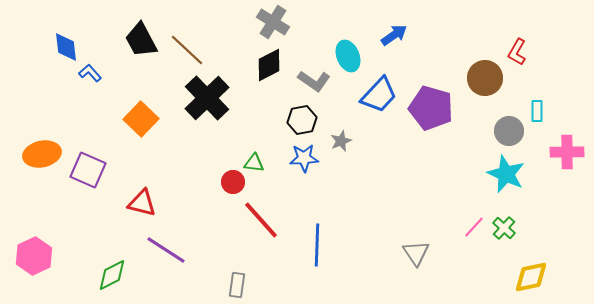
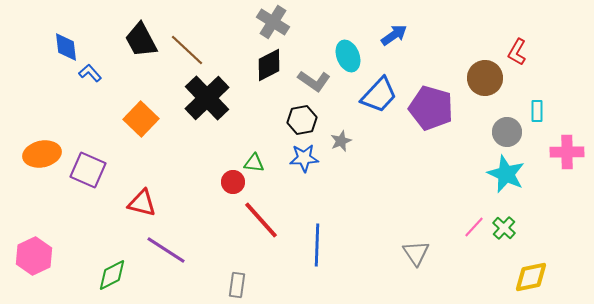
gray circle: moved 2 px left, 1 px down
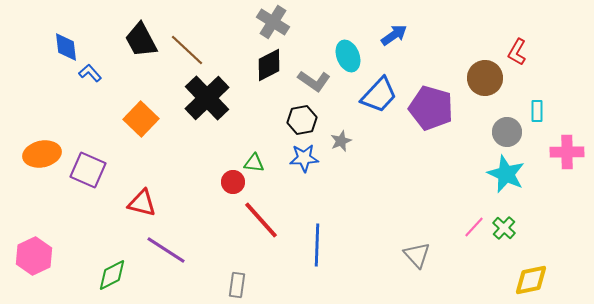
gray triangle: moved 1 px right, 2 px down; rotated 8 degrees counterclockwise
yellow diamond: moved 3 px down
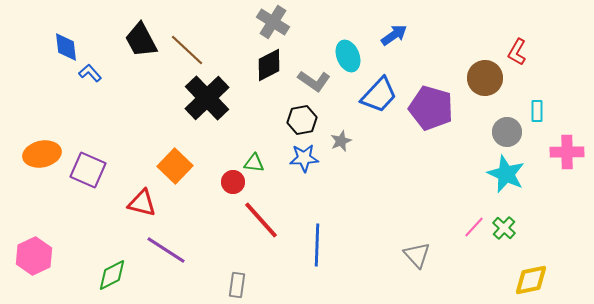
orange square: moved 34 px right, 47 px down
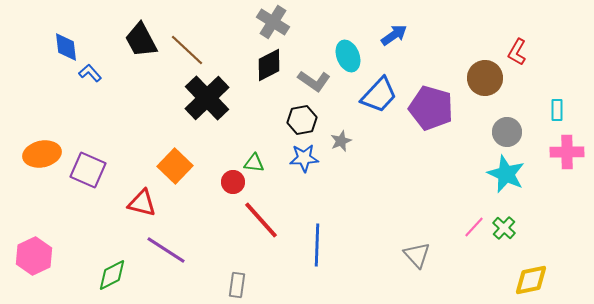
cyan rectangle: moved 20 px right, 1 px up
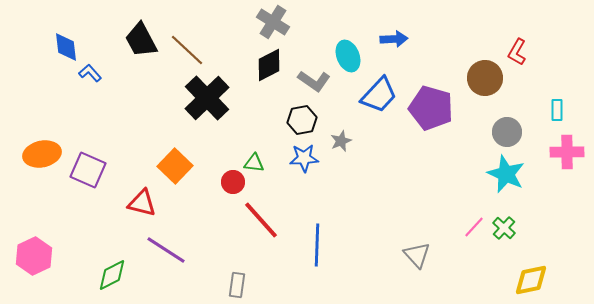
blue arrow: moved 4 px down; rotated 32 degrees clockwise
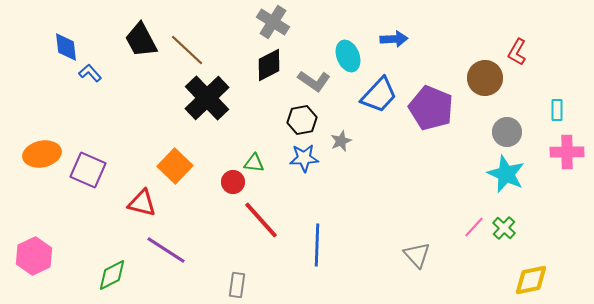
purple pentagon: rotated 6 degrees clockwise
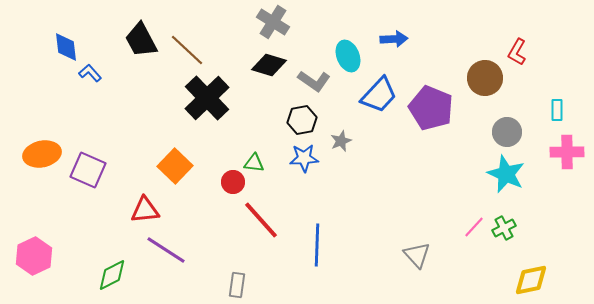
black diamond: rotated 44 degrees clockwise
red triangle: moved 3 px right, 7 px down; rotated 20 degrees counterclockwise
green cross: rotated 20 degrees clockwise
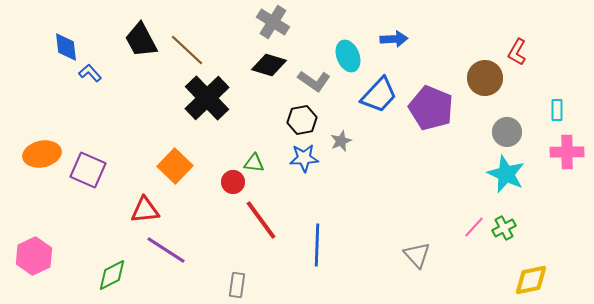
red line: rotated 6 degrees clockwise
